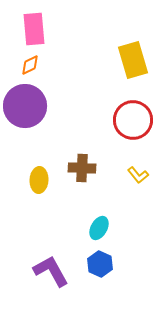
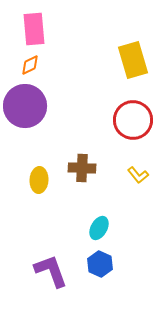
purple L-shape: rotated 9 degrees clockwise
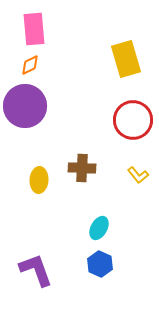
yellow rectangle: moved 7 px left, 1 px up
purple L-shape: moved 15 px left, 1 px up
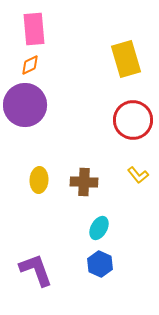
purple circle: moved 1 px up
brown cross: moved 2 px right, 14 px down
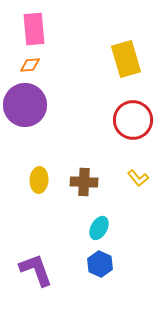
orange diamond: rotated 20 degrees clockwise
yellow L-shape: moved 3 px down
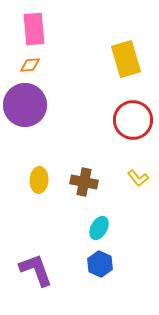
brown cross: rotated 8 degrees clockwise
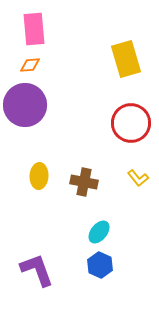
red circle: moved 2 px left, 3 px down
yellow ellipse: moved 4 px up
cyan ellipse: moved 4 px down; rotated 10 degrees clockwise
blue hexagon: moved 1 px down
purple L-shape: moved 1 px right
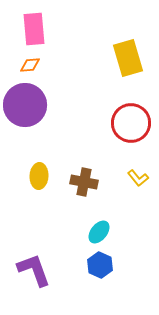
yellow rectangle: moved 2 px right, 1 px up
purple L-shape: moved 3 px left
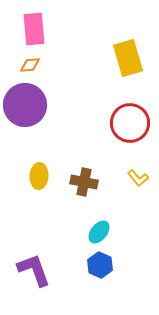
red circle: moved 1 px left
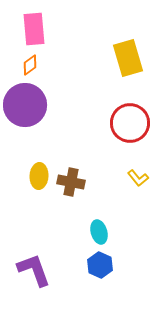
orange diamond: rotated 30 degrees counterclockwise
brown cross: moved 13 px left
cyan ellipse: rotated 55 degrees counterclockwise
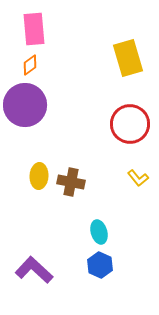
red circle: moved 1 px down
purple L-shape: rotated 27 degrees counterclockwise
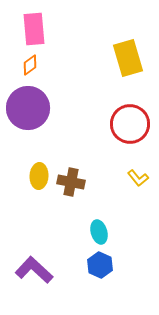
purple circle: moved 3 px right, 3 px down
